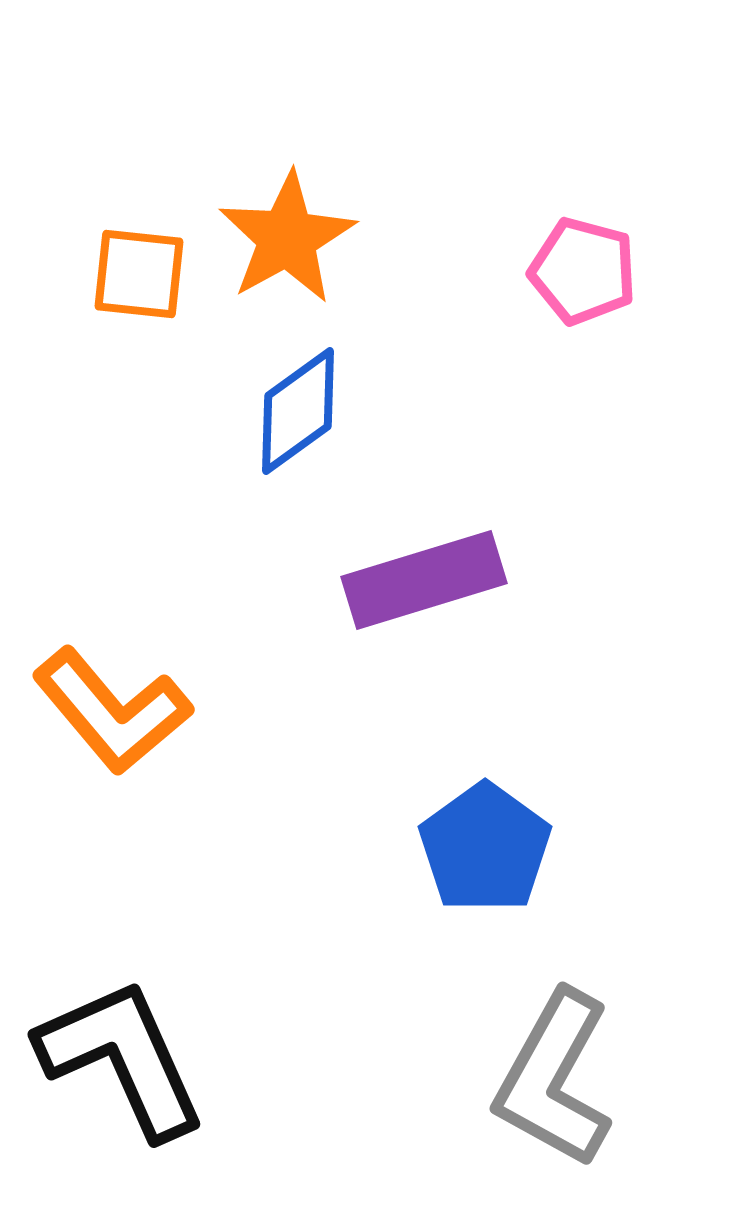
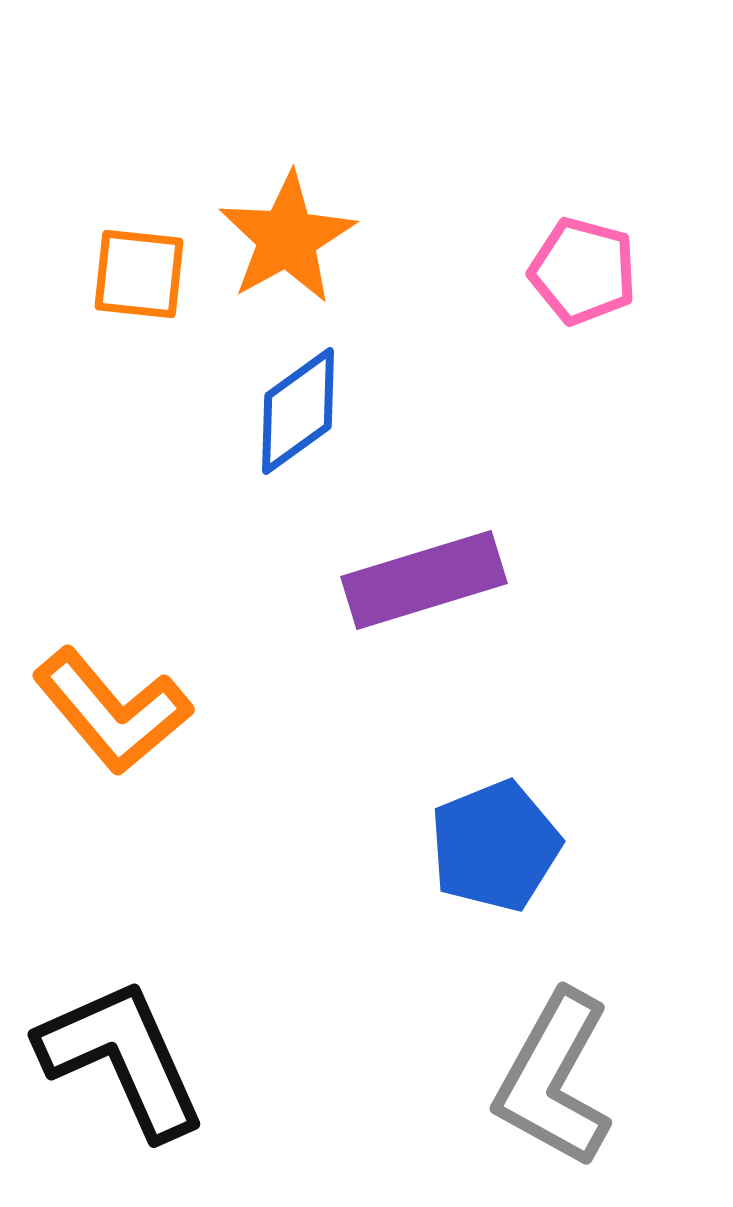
blue pentagon: moved 10 px right, 2 px up; rotated 14 degrees clockwise
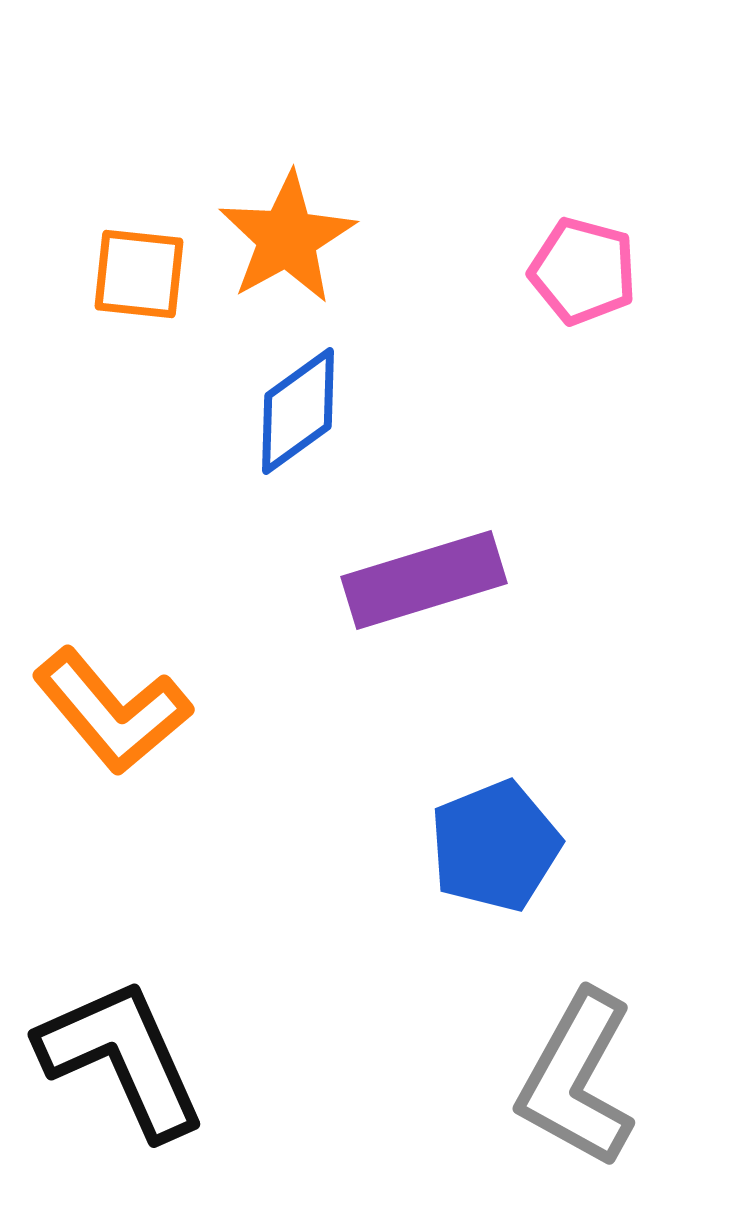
gray L-shape: moved 23 px right
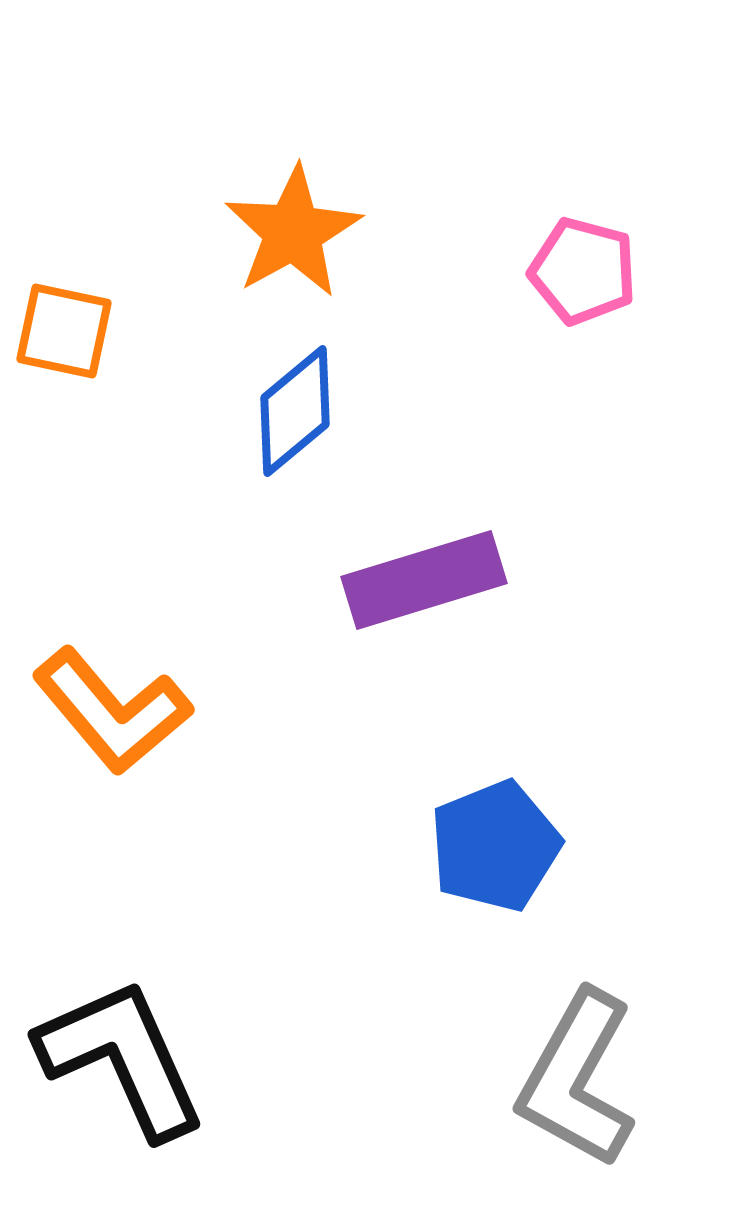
orange star: moved 6 px right, 6 px up
orange square: moved 75 px left, 57 px down; rotated 6 degrees clockwise
blue diamond: moved 3 px left; rotated 4 degrees counterclockwise
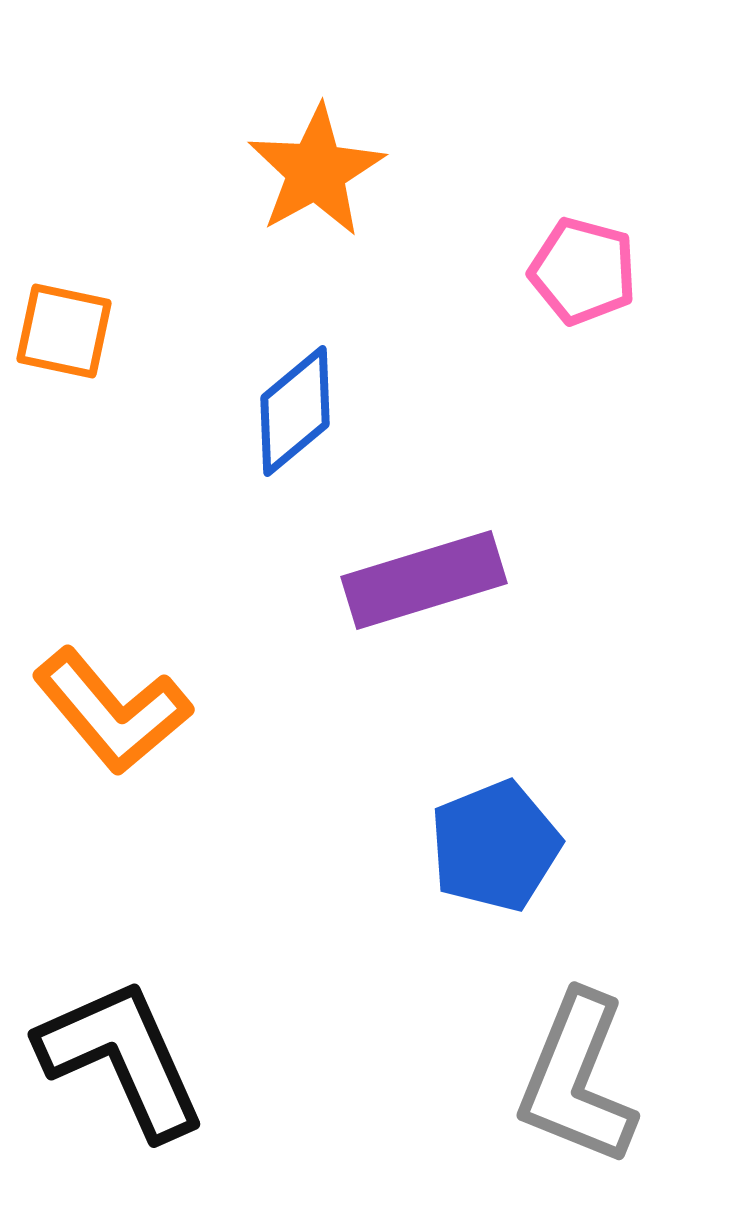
orange star: moved 23 px right, 61 px up
gray L-shape: rotated 7 degrees counterclockwise
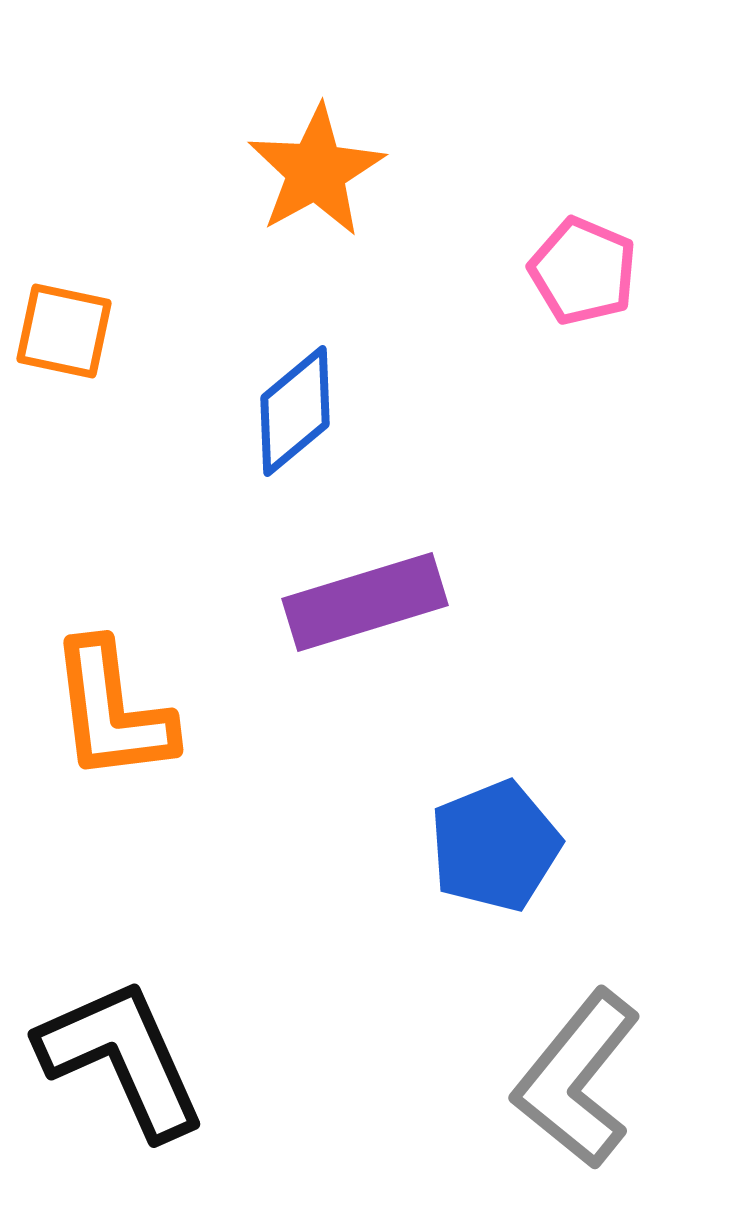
pink pentagon: rotated 8 degrees clockwise
purple rectangle: moved 59 px left, 22 px down
orange L-shape: rotated 33 degrees clockwise
gray L-shape: rotated 17 degrees clockwise
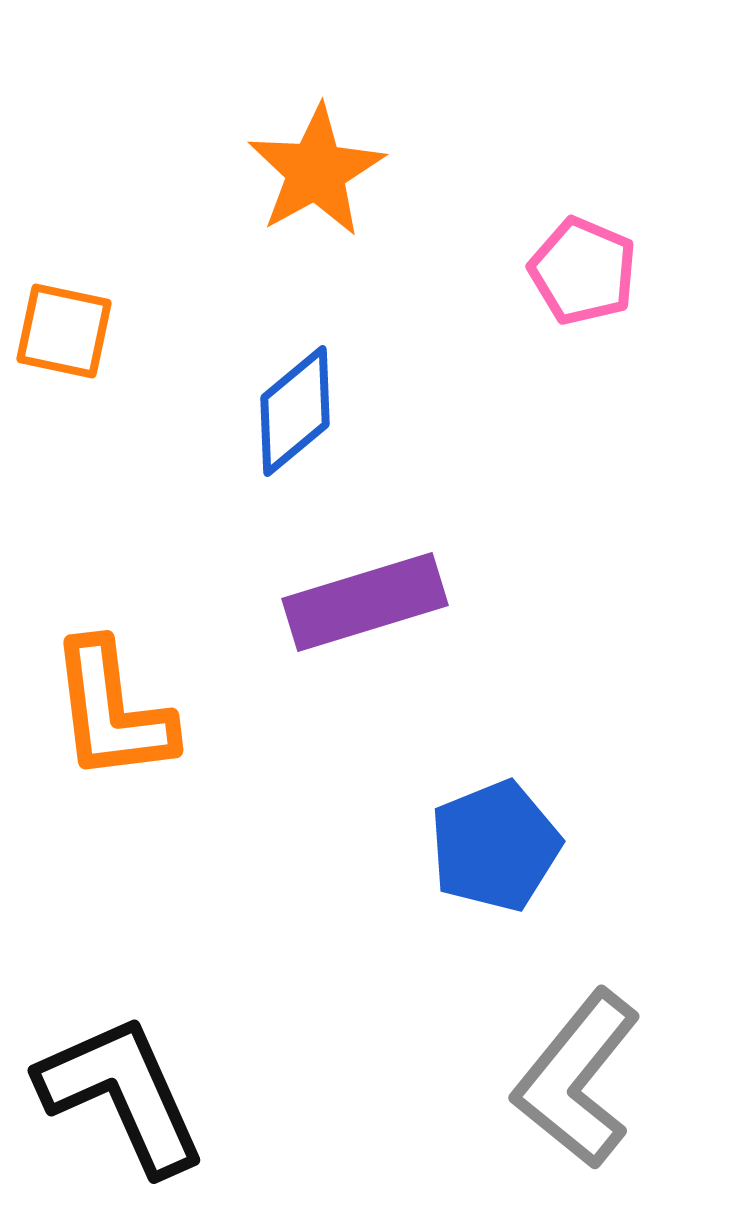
black L-shape: moved 36 px down
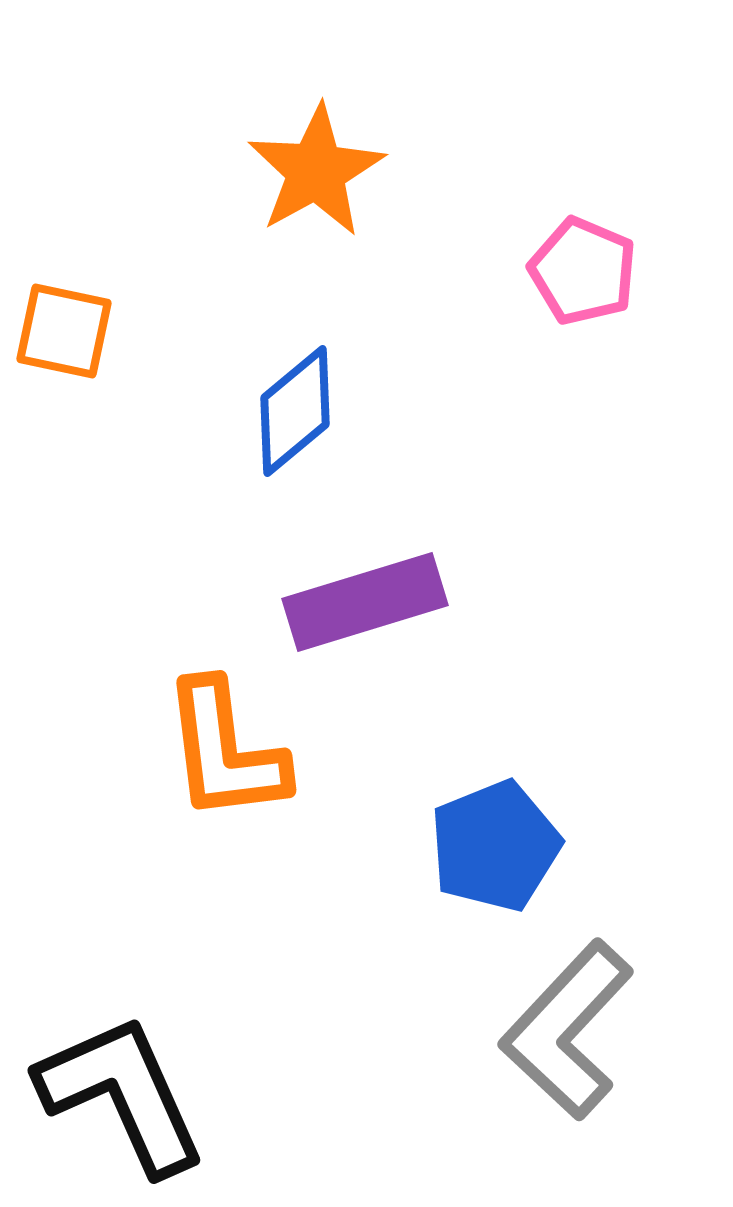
orange L-shape: moved 113 px right, 40 px down
gray L-shape: moved 10 px left, 49 px up; rotated 4 degrees clockwise
